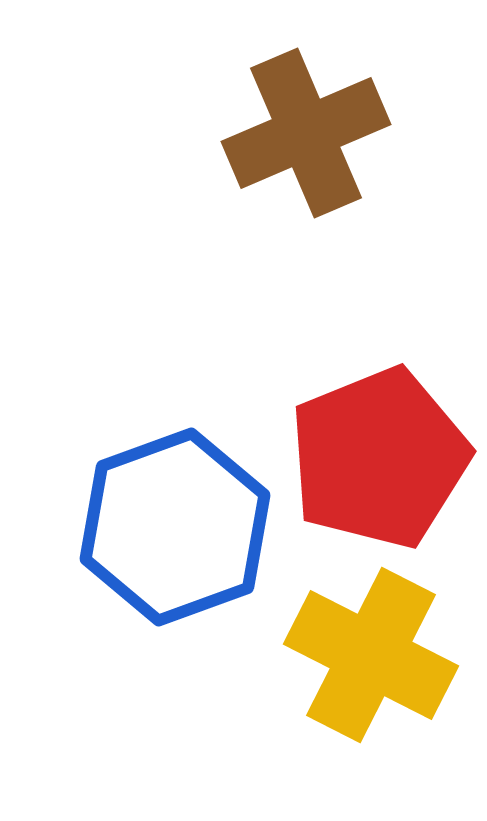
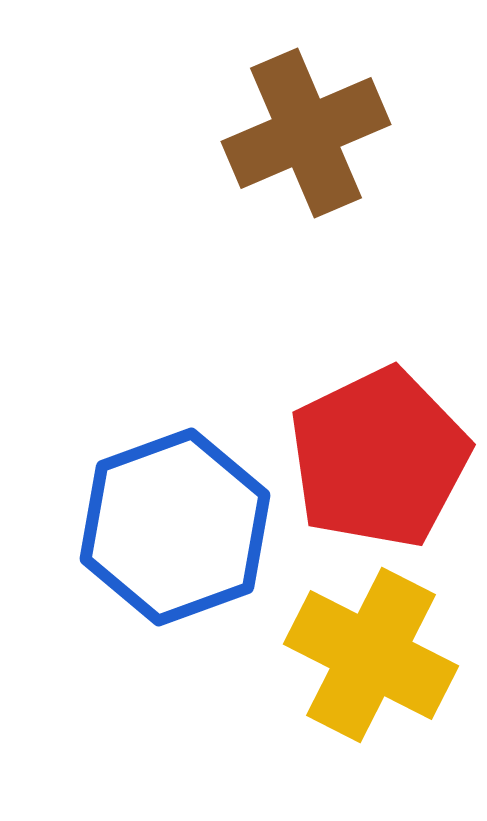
red pentagon: rotated 4 degrees counterclockwise
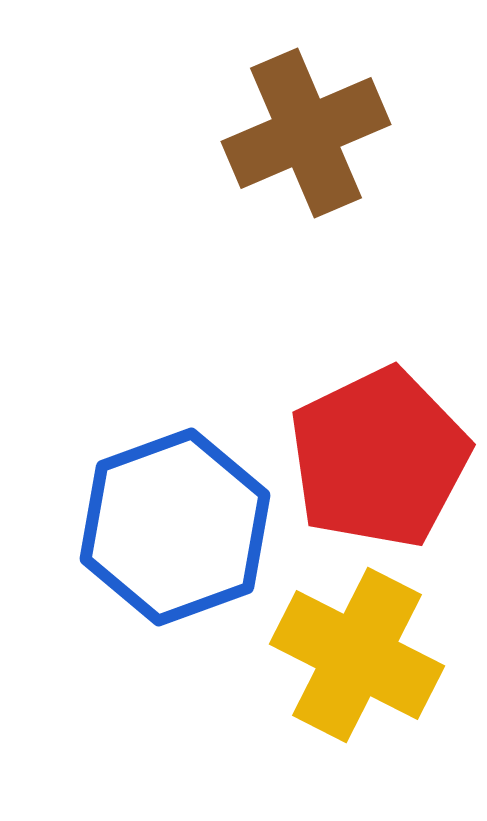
yellow cross: moved 14 px left
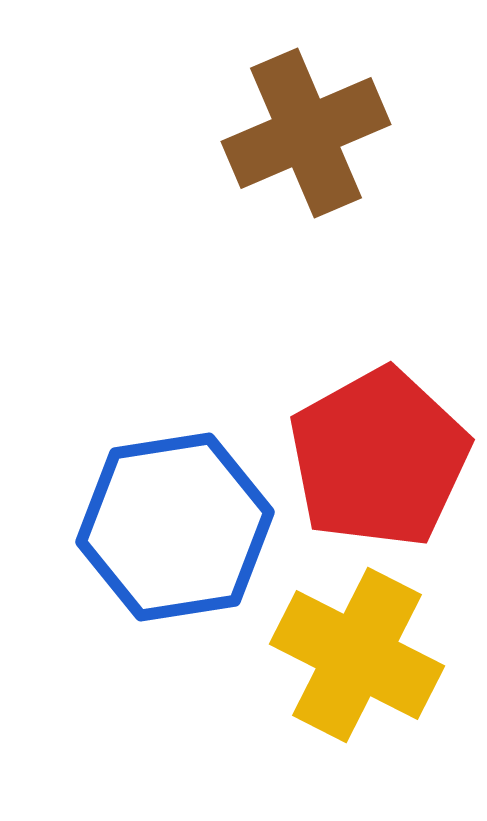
red pentagon: rotated 3 degrees counterclockwise
blue hexagon: rotated 11 degrees clockwise
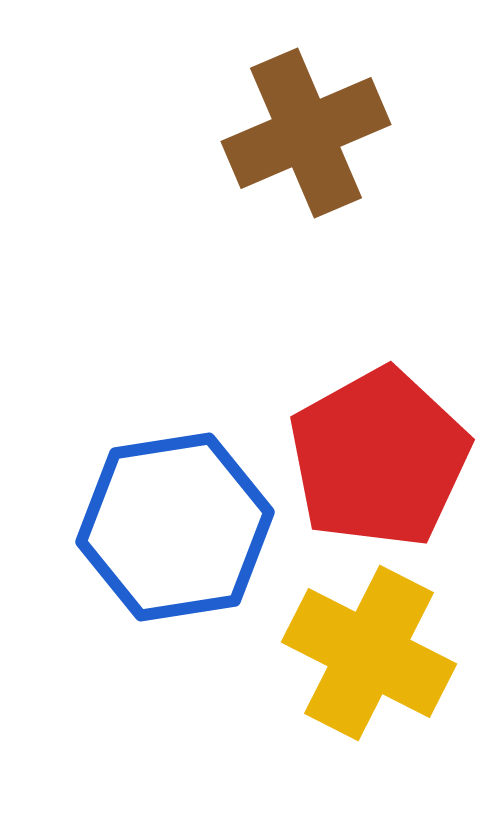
yellow cross: moved 12 px right, 2 px up
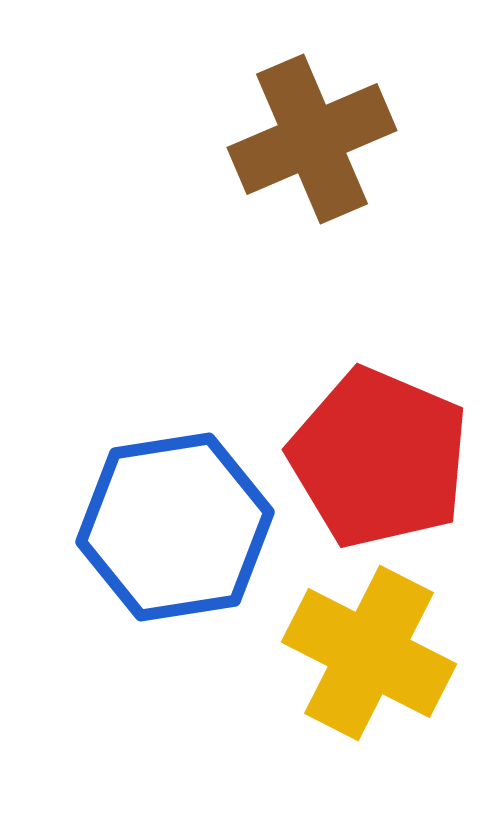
brown cross: moved 6 px right, 6 px down
red pentagon: rotated 20 degrees counterclockwise
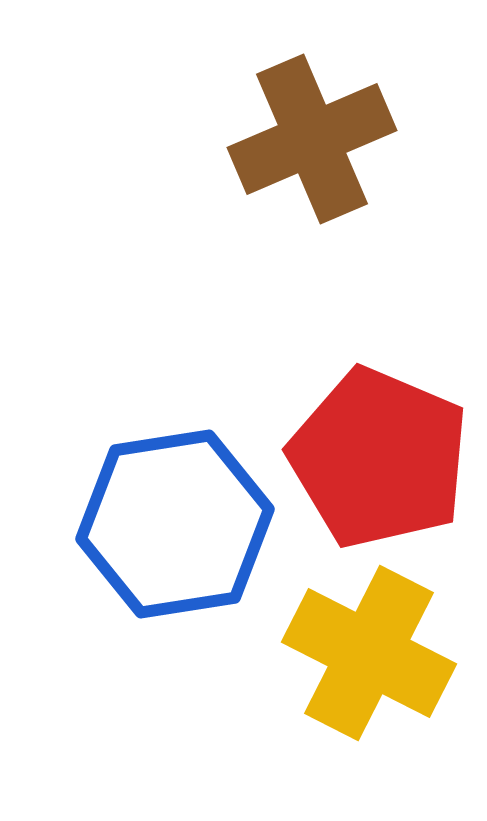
blue hexagon: moved 3 px up
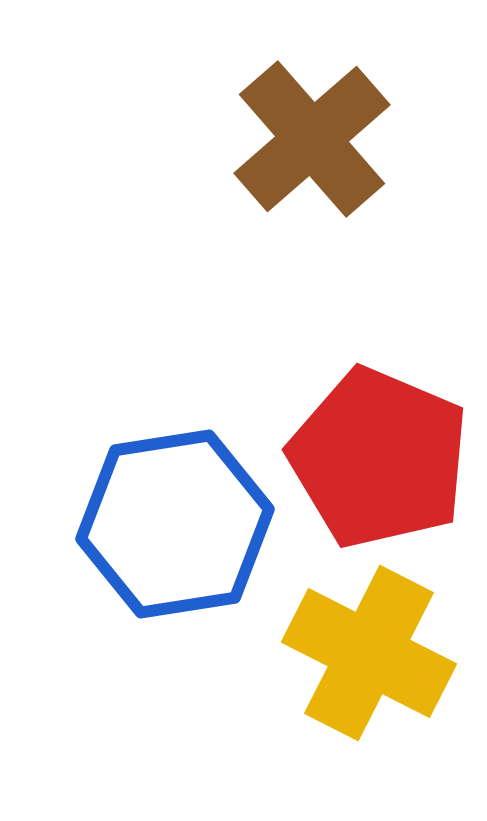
brown cross: rotated 18 degrees counterclockwise
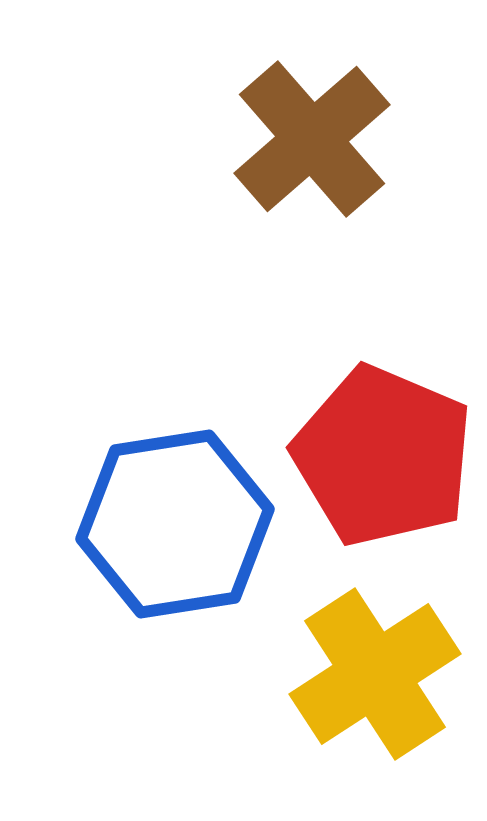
red pentagon: moved 4 px right, 2 px up
yellow cross: moved 6 px right, 21 px down; rotated 30 degrees clockwise
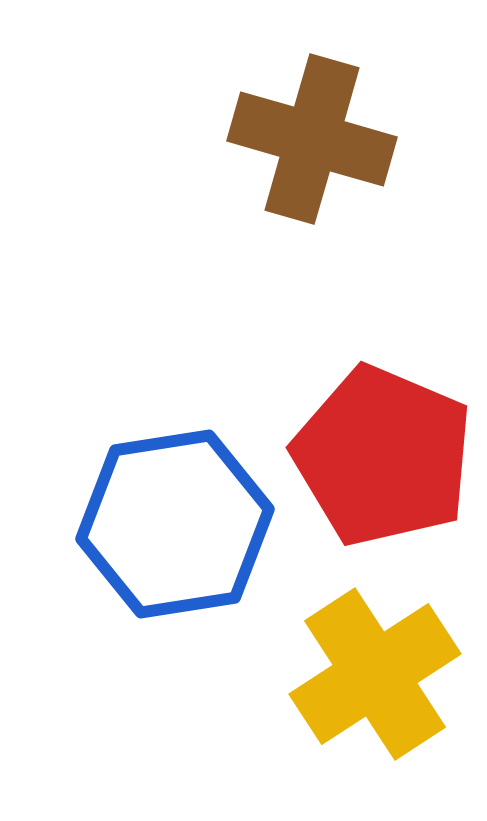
brown cross: rotated 33 degrees counterclockwise
